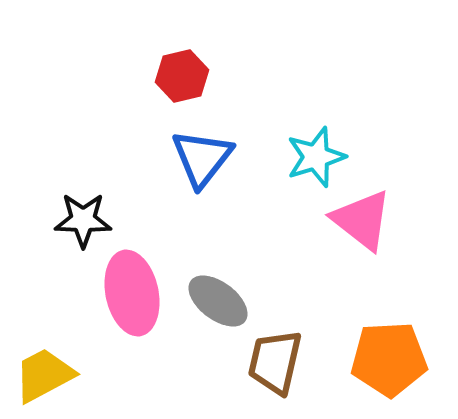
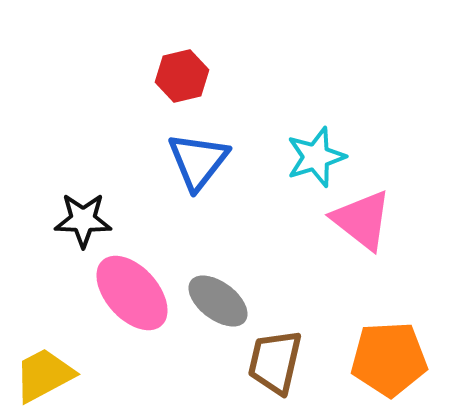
blue triangle: moved 4 px left, 3 px down
pink ellipse: rotated 30 degrees counterclockwise
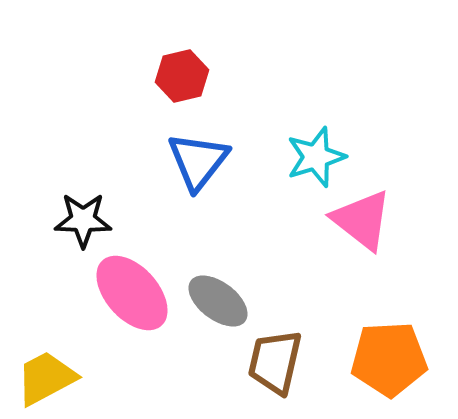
yellow trapezoid: moved 2 px right, 3 px down
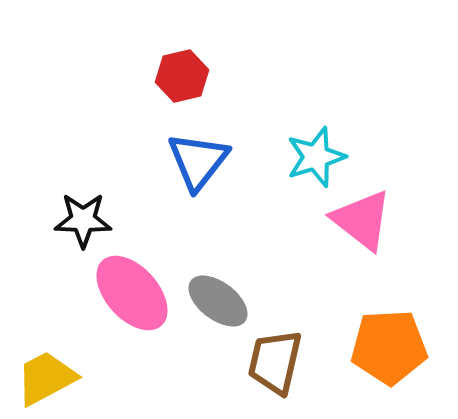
orange pentagon: moved 12 px up
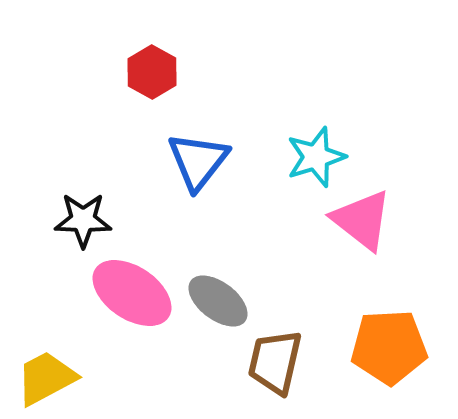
red hexagon: moved 30 px left, 4 px up; rotated 18 degrees counterclockwise
pink ellipse: rotated 14 degrees counterclockwise
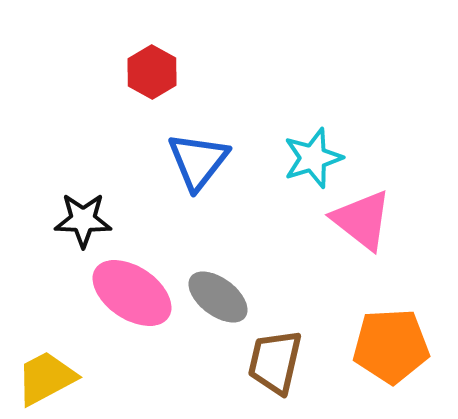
cyan star: moved 3 px left, 1 px down
gray ellipse: moved 4 px up
orange pentagon: moved 2 px right, 1 px up
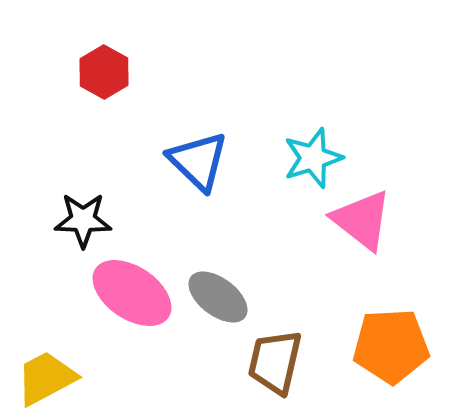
red hexagon: moved 48 px left
blue triangle: rotated 24 degrees counterclockwise
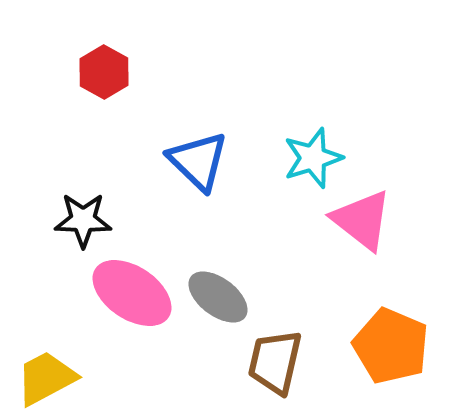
orange pentagon: rotated 26 degrees clockwise
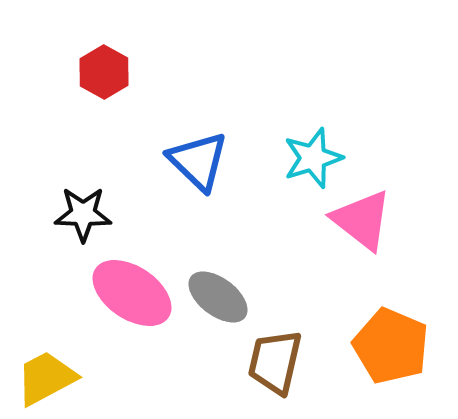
black star: moved 6 px up
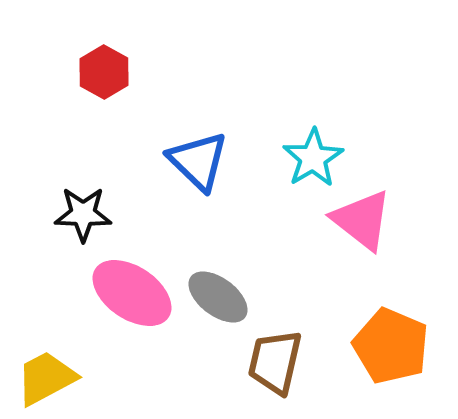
cyan star: rotated 14 degrees counterclockwise
